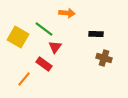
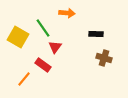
green line: moved 1 px left, 1 px up; rotated 18 degrees clockwise
red rectangle: moved 1 px left, 1 px down
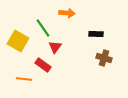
yellow square: moved 4 px down
orange line: rotated 56 degrees clockwise
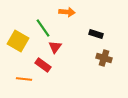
orange arrow: moved 1 px up
black rectangle: rotated 16 degrees clockwise
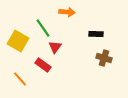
black rectangle: rotated 16 degrees counterclockwise
orange line: moved 4 px left; rotated 42 degrees clockwise
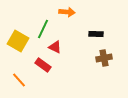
green line: moved 1 px down; rotated 60 degrees clockwise
red triangle: rotated 40 degrees counterclockwise
brown cross: rotated 28 degrees counterclockwise
orange line: moved 1 px left, 1 px down
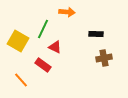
orange line: moved 2 px right
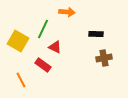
orange line: rotated 14 degrees clockwise
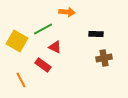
green line: rotated 36 degrees clockwise
yellow square: moved 1 px left
